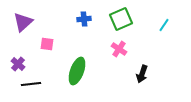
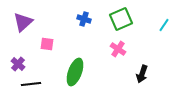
blue cross: rotated 24 degrees clockwise
pink cross: moved 1 px left
green ellipse: moved 2 px left, 1 px down
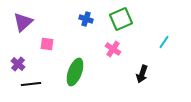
blue cross: moved 2 px right
cyan line: moved 17 px down
pink cross: moved 5 px left
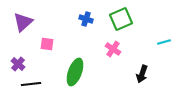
cyan line: rotated 40 degrees clockwise
